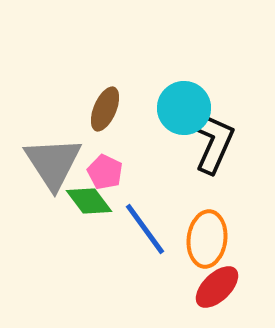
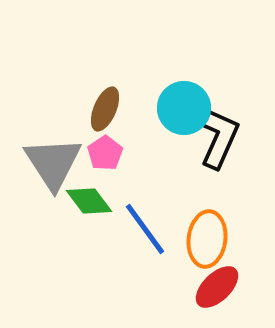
black L-shape: moved 5 px right, 5 px up
pink pentagon: moved 19 px up; rotated 12 degrees clockwise
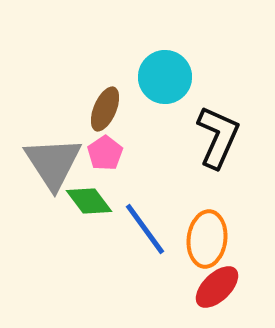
cyan circle: moved 19 px left, 31 px up
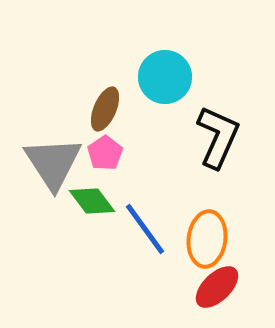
green diamond: moved 3 px right
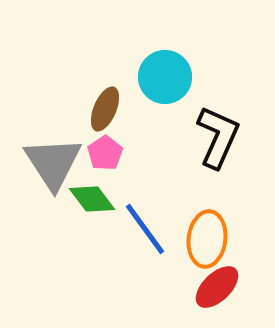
green diamond: moved 2 px up
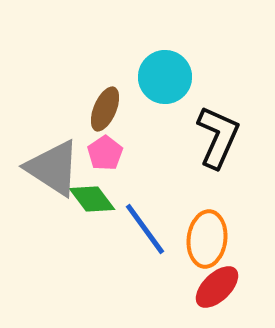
gray triangle: moved 5 px down; rotated 24 degrees counterclockwise
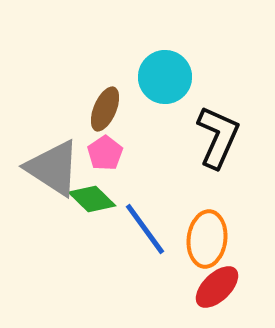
green diamond: rotated 9 degrees counterclockwise
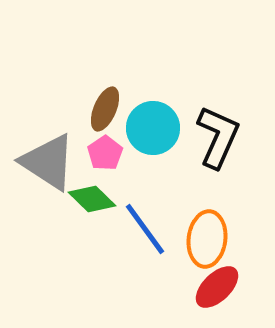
cyan circle: moved 12 px left, 51 px down
gray triangle: moved 5 px left, 6 px up
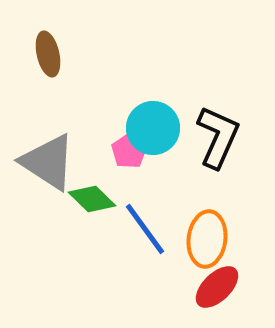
brown ellipse: moved 57 px left, 55 px up; rotated 36 degrees counterclockwise
pink pentagon: moved 24 px right, 2 px up
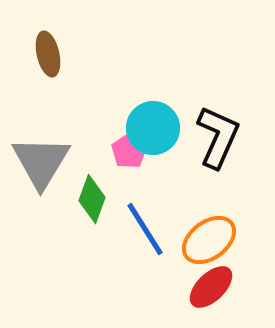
gray triangle: moved 7 px left; rotated 28 degrees clockwise
green diamond: rotated 66 degrees clockwise
blue line: rotated 4 degrees clockwise
orange ellipse: moved 2 px right, 1 px down; rotated 46 degrees clockwise
red ellipse: moved 6 px left
